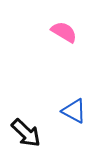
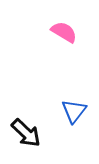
blue triangle: rotated 40 degrees clockwise
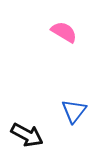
black arrow: moved 1 px right, 2 px down; rotated 16 degrees counterclockwise
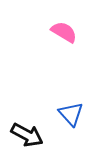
blue triangle: moved 3 px left, 3 px down; rotated 20 degrees counterclockwise
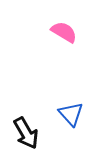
black arrow: moved 1 px left, 2 px up; rotated 32 degrees clockwise
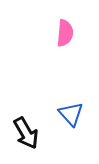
pink semicircle: moved 1 px right, 1 px down; rotated 64 degrees clockwise
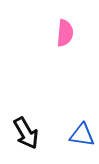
blue triangle: moved 11 px right, 21 px down; rotated 40 degrees counterclockwise
